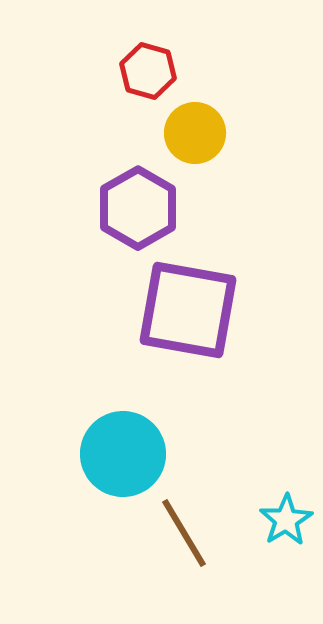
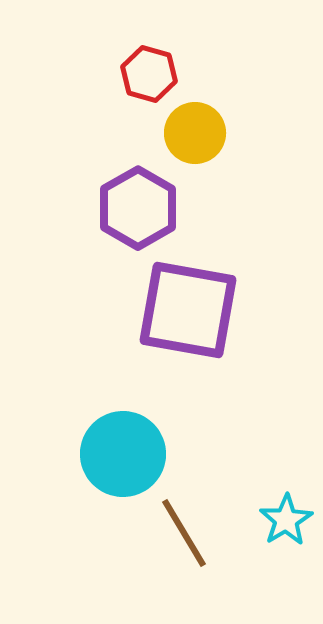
red hexagon: moved 1 px right, 3 px down
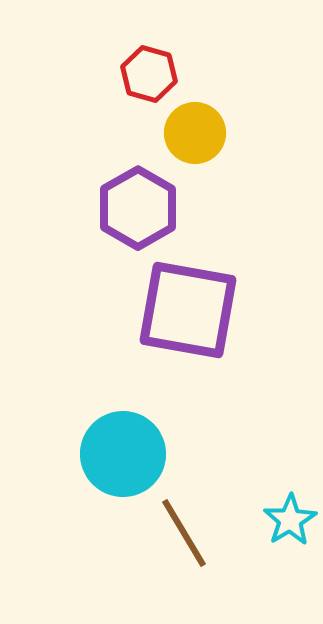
cyan star: moved 4 px right
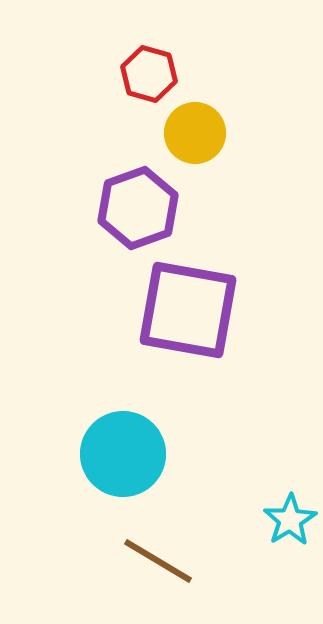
purple hexagon: rotated 10 degrees clockwise
brown line: moved 26 px left, 28 px down; rotated 28 degrees counterclockwise
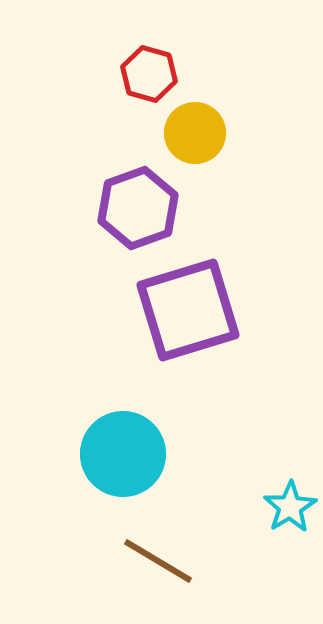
purple square: rotated 27 degrees counterclockwise
cyan star: moved 13 px up
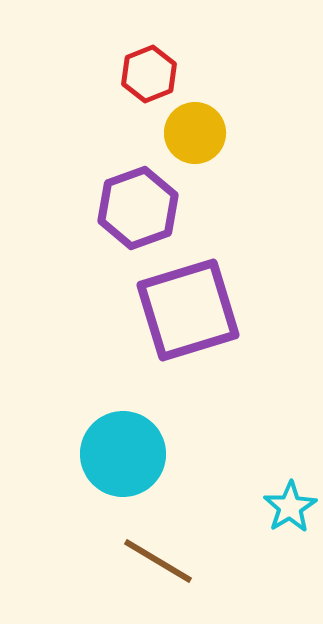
red hexagon: rotated 22 degrees clockwise
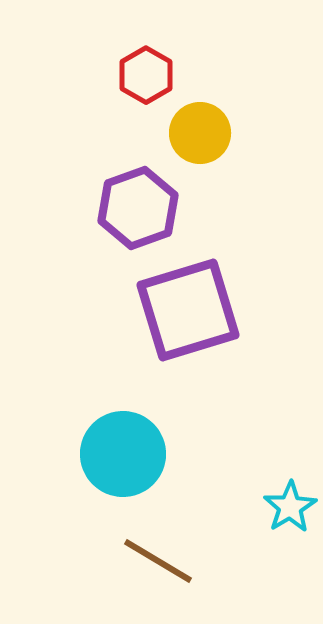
red hexagon: moved 3 px left, 1 px down; rotated 8 degrees counterclockwise
yellow circle: moved 5 px right
